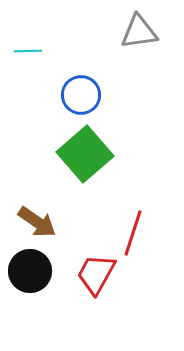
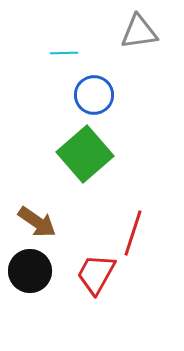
cyan line: moved 36 px right, 2 px down
blue circle: moved 13 px right
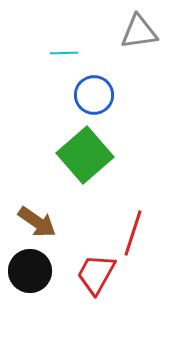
green square: moved 1 px down
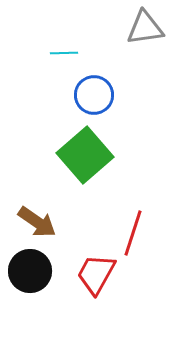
gray triangle: moved 6 px right, 4 px up
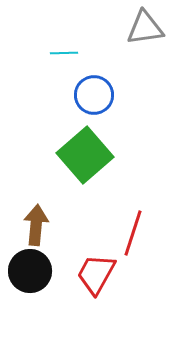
brown arrow: moved 1 px left, 3 px down; rotated 120 degrees counterclockwise
